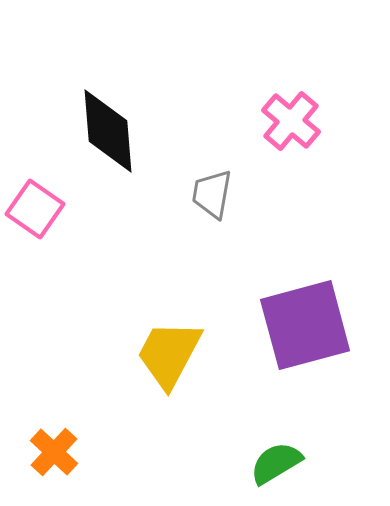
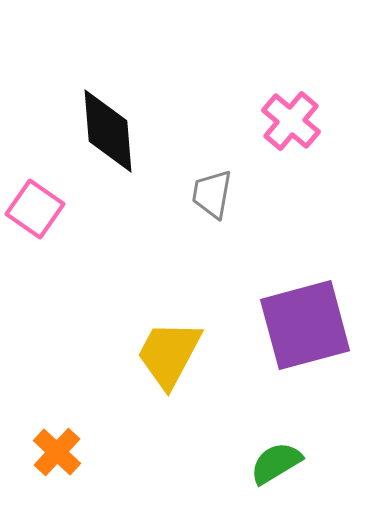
orange cross: moved 3 px right
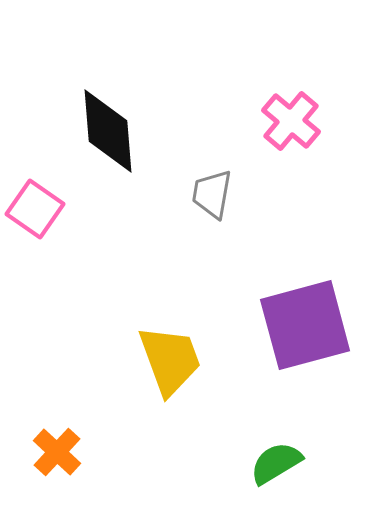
yellow trapezoid: moved 1 px right, 6 px down; rotated 132 degrees clockwise
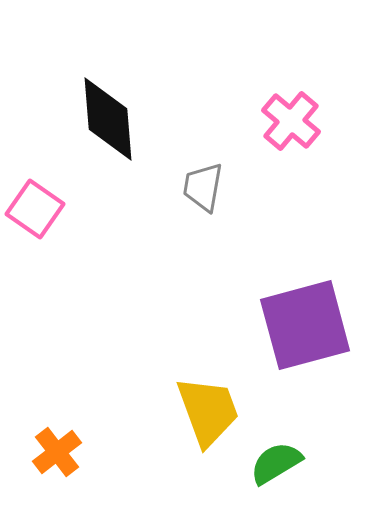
black diamond: moved 12 px up
gray trapezoid: moved 9 px left, 7 px up
yellow trapezoid: moved 38 px right, 51 px down
orange cross: rotated 9 degrees clockwise
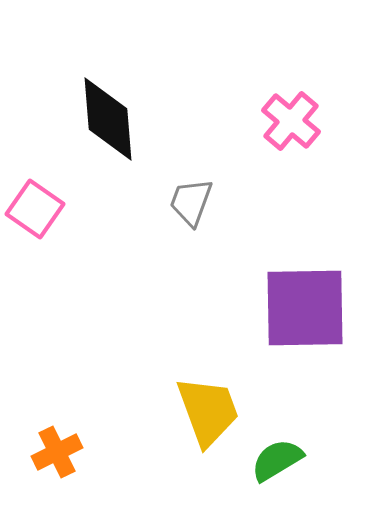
gray trapezoid: moved 12 px left, 15 px down; rotated 10 degrees clockwise
purple square: moved 17 px up; rotated 14 degrees clockwise
orange cross: rotated 12 degrees clockwise
green semicircle: moved 1 px right, 3 px up
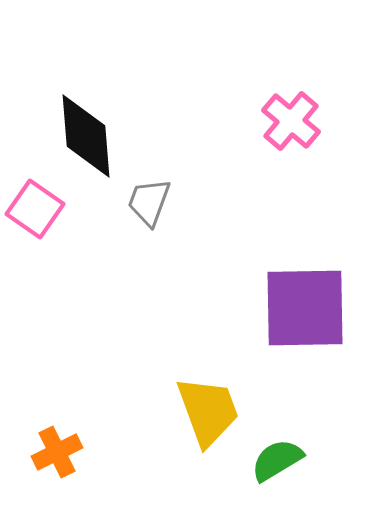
black diamond: moved 22 px left, 17 px down
gray trapezoid: moved 42 px left
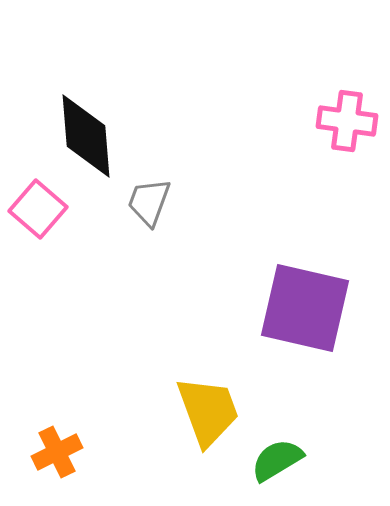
pink cross: moved 56 px right; rotated 32 degrees counterclockwise
pink square: moved 3 px right; rotated 6 degrees clockwise
purple square: rotated 14 degrees clockwise
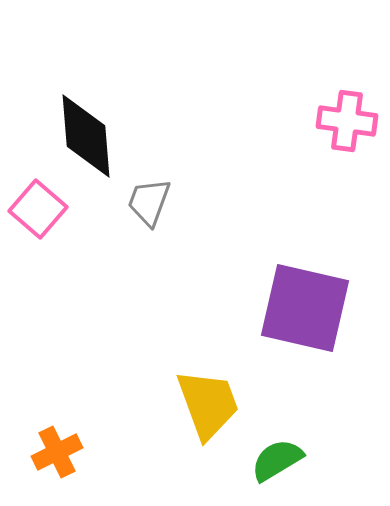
yellow trapezoid: moved 7 px up
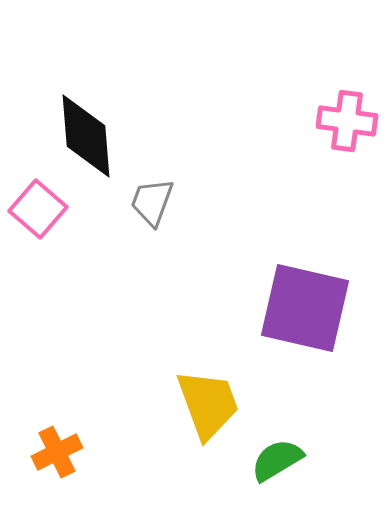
gray trapezoid: moved 3 px right
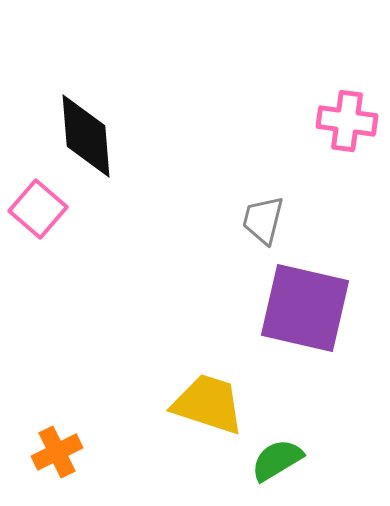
gray trapezoid: moved 111 px right, 18 px down; rotated 6 degrees counterclockwise
yellow trapezoid: rotated 52 degrees counterclockwise
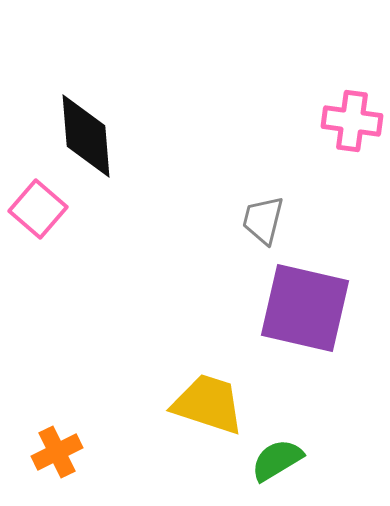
pink cross: moved 5 px right
